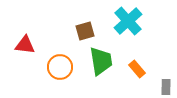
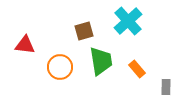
brown square: moved 1 px left
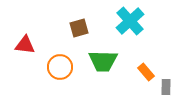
cyan cross: moved 2 px right
brown square: moved 5 px left, 3 px up
green trapezoid: moved 2 px right; rotated 100 degrees clockwise
orange rectangle: moved 9 px right, 3 px down
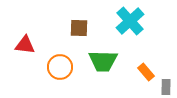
brown square: rotated 18 degrees clockwise
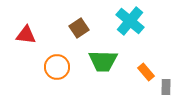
cyan cross: rotated 8 degrees counterclockwise
brown square: rotated 36 degrees counterclockwise
red triangle: moved 1 px right, 10 px up
orange circle: moved 3 px left
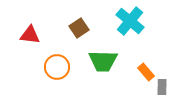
red triangle: moved 4 px right
gray rectangle: moved 4 px left
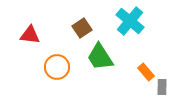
brown square: moved 3 px right
green trapezoid: moved 3 px left, 4 px up; rotated 56 degrees clockwise
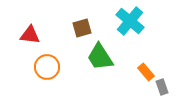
brown square: rotated 18 degrees clockwise
orange circle: moved 10 px left
gray rectangle: rotated 21 degrees counterclockwise
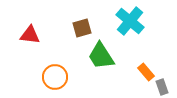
green trapezoid: moved 1 px right, 1 px up
orange circle: moved 8 px right, 10 px down
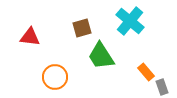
red triangle: moved 2 px down
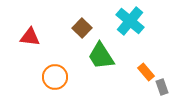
brown square: rotated 30 degrees counterclockwise
